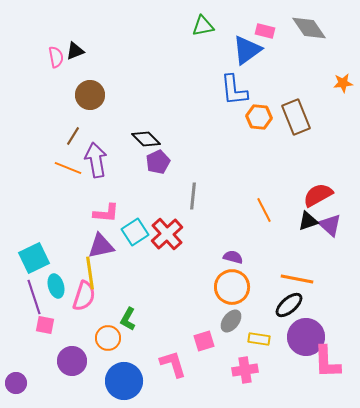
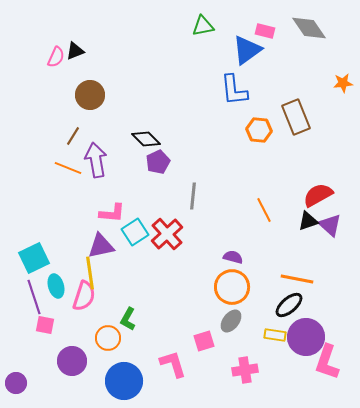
pink semicircle at (56, 57): rotated 35 degrees clockwise
orange hexagon at (259, 117): moved 13 px down
pink L-shape at (106, 213): moved 6 px right
yellow rectangle at (259, 339): moved 16 px right, 4 px up
pink L-shape at (327, 362): rotated 21 degrees clockwise
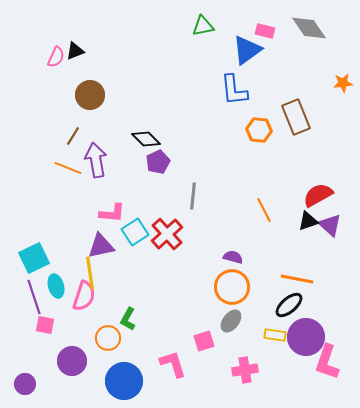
purple circle at (16, 383): moved 9 px right, 1 px down
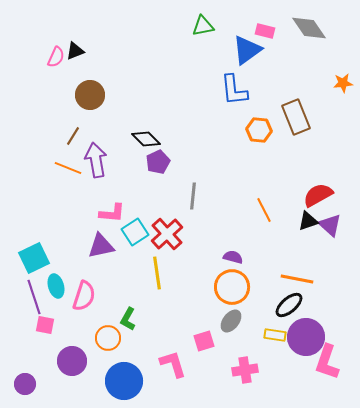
yellow line at (90, 273): moved 67 px right
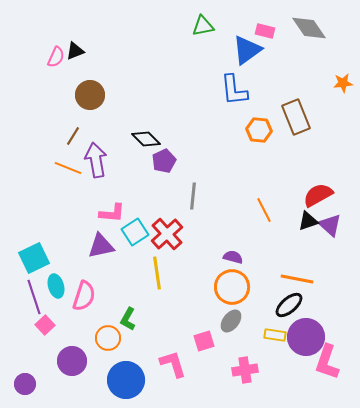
purple pentagon at (158, 162): moved 6 px right, 1 px up
pink square at (45, 325): rotated 36 degrees clockwise
blue circle at (124, 381): moved 2 px right, 1 px up
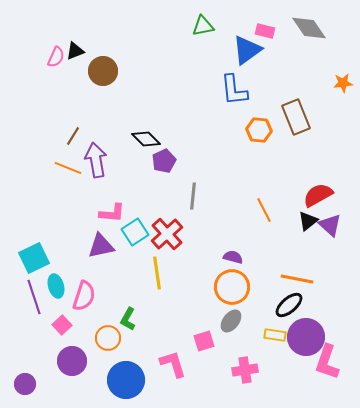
brown circle at (90, 95): moved 13 px right, 24 px up
black triangle at (308, 221): rotated 20 degrees counterclockwise
pink square at (45, 325): moved 17 px right
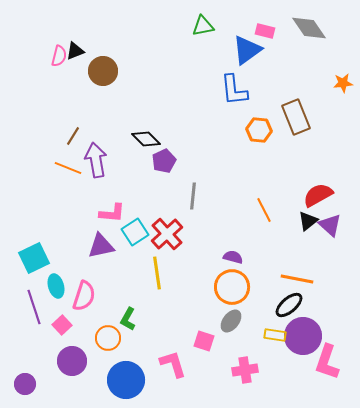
pink semicircle at (56, 57): moved 3 px right, 1 px up; rotated 10 degrees counterclockwise
purple line at (34, 297): moved 10 px down
purple circle at (306, 337): moved 3 px left, 1 px up
pink square at (204, 341): rotated 35 degrees clockwise
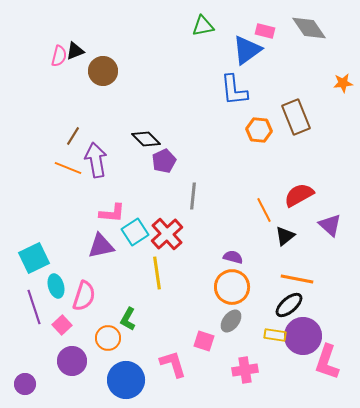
red semicircle at (318, 195): moved 19 px left
black triangle at (308, 221): moved 23 px left, 15 px down
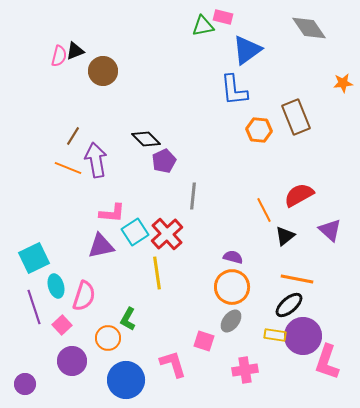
pink rectangle at (265, 31): moved 42 px left, 14 px up
purple triangle at (330, 225): moved 5 px down
